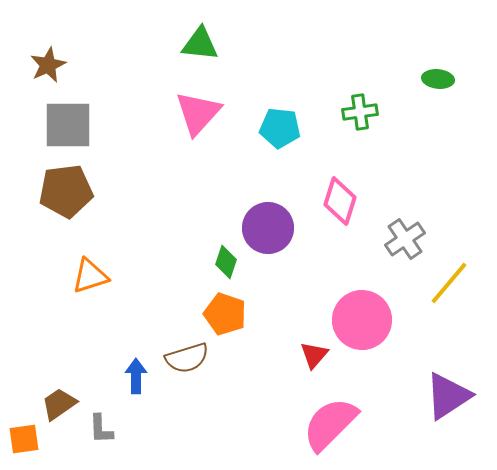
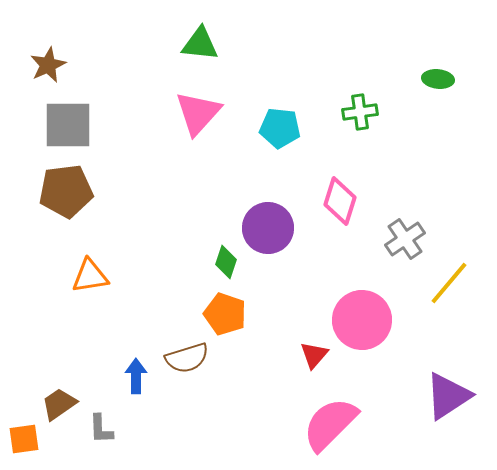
orange triangle: rotated 9 degrees clockwise
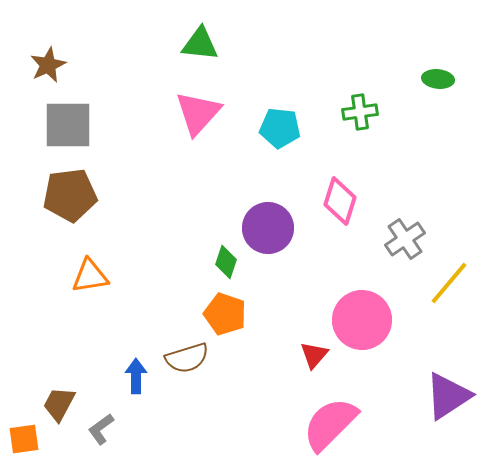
brown pentagon: moved 4 px right, 4 px down
brown trapezoid: rotated 27 degrees counterclockwise
gray L-shape: rotated 56 degrees clockwise
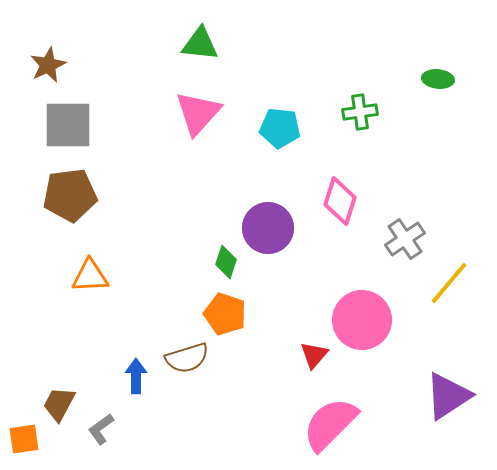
orange triangle: rotated 6 degrees clockwise
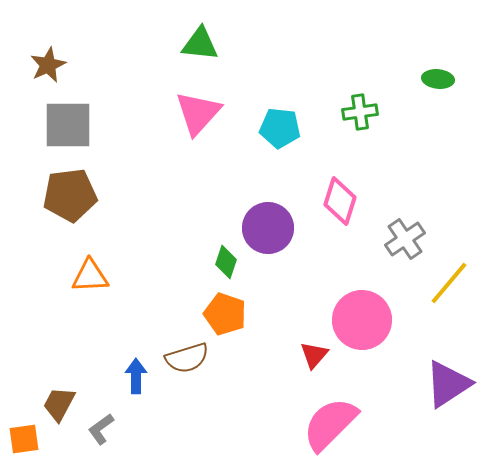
purple triangle: moved 12 px up
